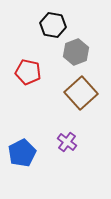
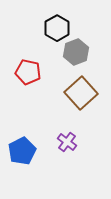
black hexagon: moved 4 px right, 3 px down; rotated 20 degrees clockwise
blue pentagon: moved 2 px up
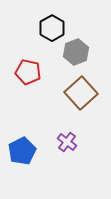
black hexagon: moved 5 px left
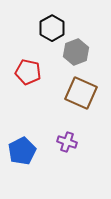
brown square: rotated 24 degrees counterclockwise
purple cross: rotated 18 degrees counterclockwise
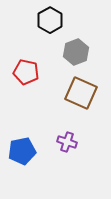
black hexagon: moved 2 px left, 8 px up
red pentagon: moved 2 px left
blue pentagon: rotated 16 degrees clockwise
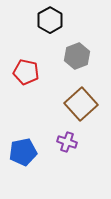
gray hexagon: moved 1 px right, 4 px down
brown square: moved 11 px down; rotated 24 degrees clockwise
blue pentagon: moved 1 px right, 1 px down
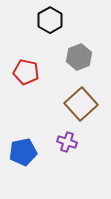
gray hexagon: moved 2 px right, 1 px down
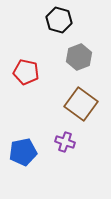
black hexagon: moved 9 px right; rotated 15 degrees counterclockwise
brown square: rotated 12 degrees counterclockwise
purple cross: moved 2 px left
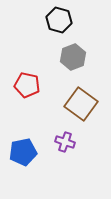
gray hexagon: moved 6 px left
red pentagon: moved 1 px right, 13 px down
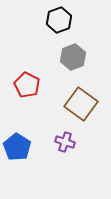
black hexagon: rotated 25 degrees clockwise
red pentagon: rotated 15 degrees clockwise
blue pentagon: moved 6 px left, 5 px up; rotated 28 degrees counterclockwise
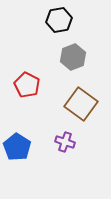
black hexagon: rotated 10 degrees clockwise
